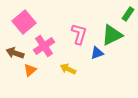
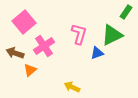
green rectangle: moved 2 px left, 2 px up
yellow arrow: moved 4 px right, 18 px down
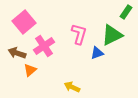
brown arrow: moved 2 px right
